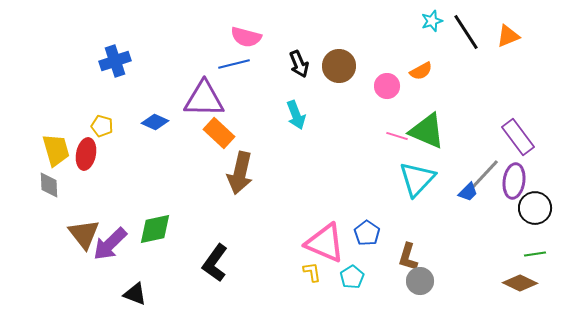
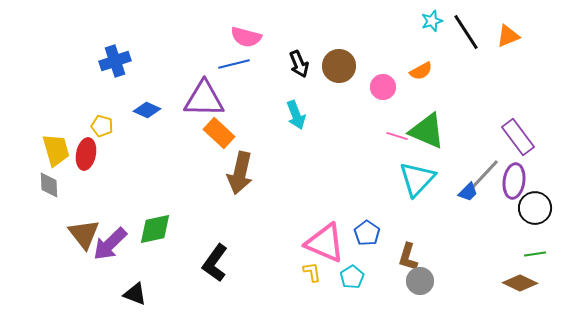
pink circle: moved 4 px left, 1 px down
blue diamond: moved 8 px left, 12 px up
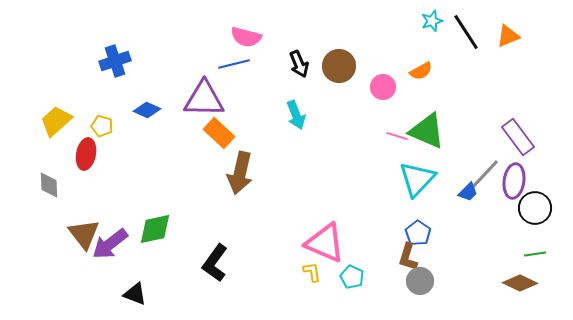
yellow trapezoid: moved 29 px up; rotated 116 degrees counterclockwise
blue pentagon: moved 51 px right
purple arrow: rotated 6 degrees clockwise
cyan pentagon: rotated 15 degrees counterclockwise
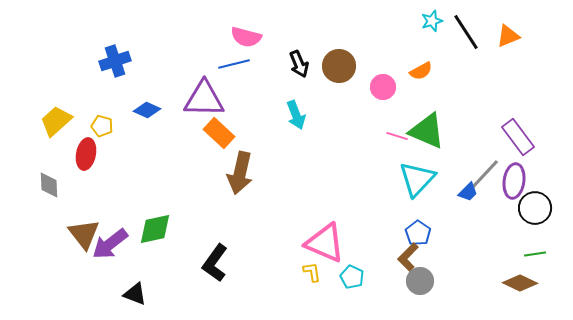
brown L-shape: rotated 28 degrees clockwise
